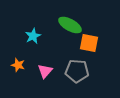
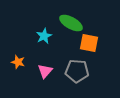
green ellipse: moved 1 px right, 2 px up
cyan star: moved 11 px right
orange star: moved 3 px up
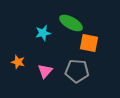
cyan star: moved 1 px left, 3 px up; rotated 14 degrees clockwise
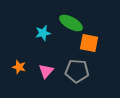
orange star: moved 1 px right, 5 px down
pink triangle: moved 1 px right
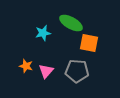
orange star: moved 7 px right, 1 px up
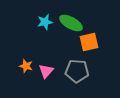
cyan star: moved 2 px right, 11 px up
orange square: moved 1 px up; rotated 24 degrees counterclockwise
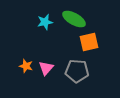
green ellipse: moved 3 px right, 4 px up
pink triangle: moved 3 px up
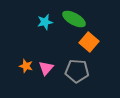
orange square: rotated 36 degrees counterclockwise
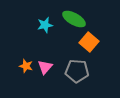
cyan star: moved 3 px down
pink triangle: moved 1 px left, 1 px up
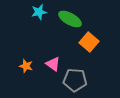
green ellipse: moved 4 px left
cyan star: moved 6 px left, 13 px up
pink triangle: moved 8 px right, 3 px up; rotated 35 degrees counterclockwise
gray pentagon: moved 2 px left, 9 px down
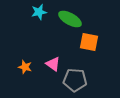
orange square: rotated 30 degrees counterclockwise
orange star: moved 1 px left, 1 px down
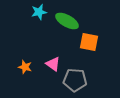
green ellipse: moved 3 px left, 2 px down
